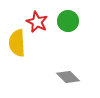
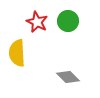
yellow semicircle: moved 10 px down
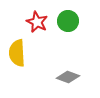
gray diamond: rotated 25 degrees counterclockwise
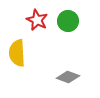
red star: moved 2 px up
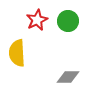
red star: rotated 20 degrees clockwise
gray diamond: rotated 20 degrees counterclockwise
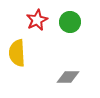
green circle: moved 2 px right, 1 px down
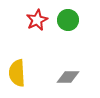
green circle: moved 2 px left, 2 px up
yellow semicircle: moved 20 px down
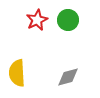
gray diamond: rotated 15 degrees counterclockwise
